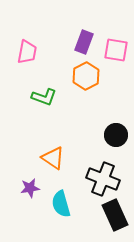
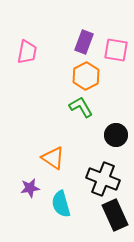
green L-shape: moved 37 px right, 10 px down; rotated 140 degrees counterclockwise
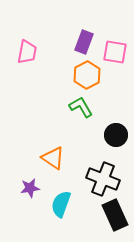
pink square: moved 1 px left, 2 px down
orange hexagon: moved 1 px right, 1 px up
cyan semicircle: rotated 36 degrees clockwise
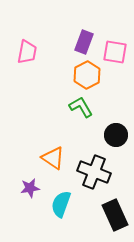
black cross: moved 9 px left, 7 px up
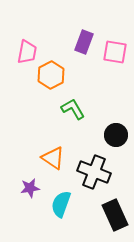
orange hexagon: moved 36 px left
green L-shape: moved 8 px left, 2 px down
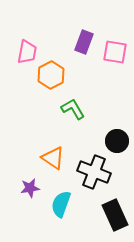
black circle: moved 1 px right, 6 px down
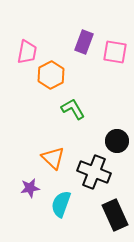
orange triangle: rotated 10 degrees clockwise
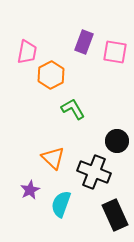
purple star: moved 2 px down; rotated 18 degrees counterclockwise
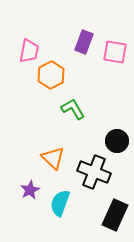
pink trapezoid: moved 2 px right, 1 px up
cyan semicircle: moved 1 px left, 1 px up
black rectangle: rotated 48 degrees clockwise
